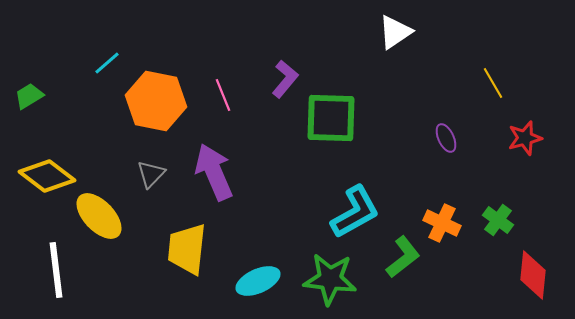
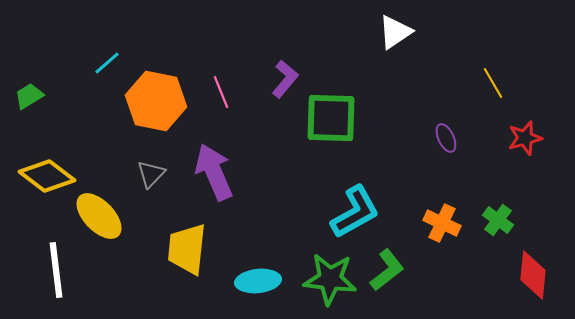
pink line: moved 2 px left, 3 px up
green L-shape: moved 16 px left, 13 px down
cyan ellipse: rotated 18 degrees clockwise
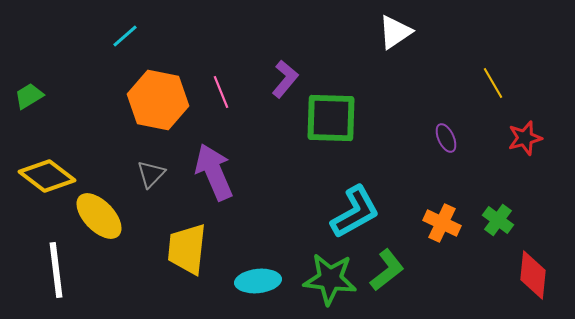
cyan line: moved 18 px right, 27 px up
orange hexagon: moved 2 px right, 1 px up
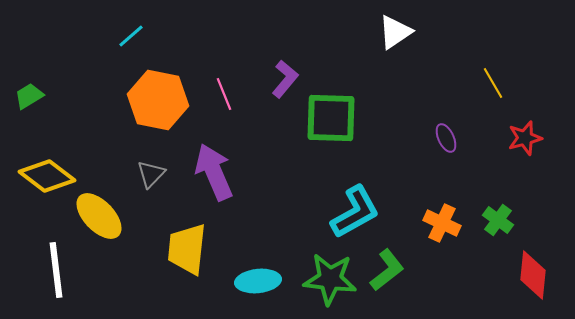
cyan line: moved 6 px right
pink line: moved 3 px right, 2 px down
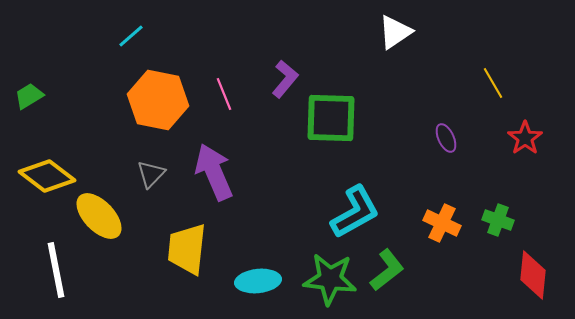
red star: rotated 20 degrees counterclockwise
green cross: rotated 16 degrees counterclockwise
white line: rotated 4 degrees counterclockwise
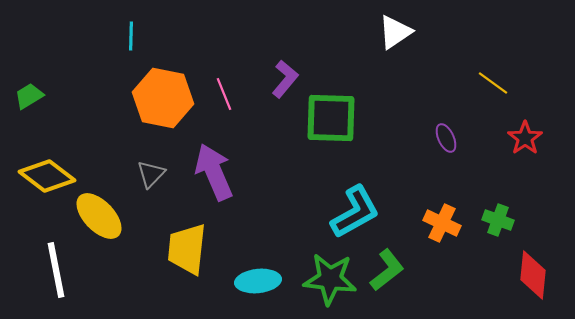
cyan line: rotated 48 degrees counterclockwise
yellow line: rotated 24 degrees counterclockwise
orange hexagon: moved 5 px right, 2 px up
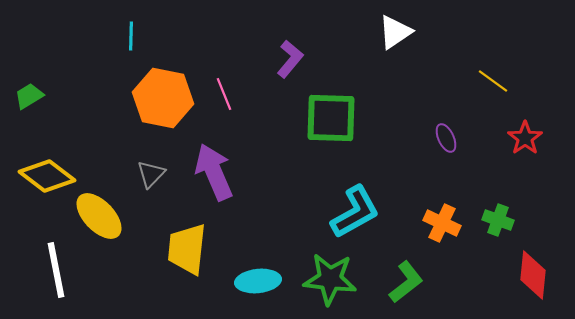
purple L-shape: moved 5 px right, 20 px up
yellow line: moved 2 px up
green L-shape: moved 19 px right, 12 px down
